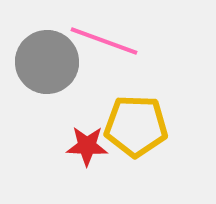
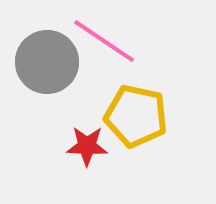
pink line: rotated 14 degrees clockwise
yellow pentagon: moved 10 px up; rotated 10 degrees clockwise
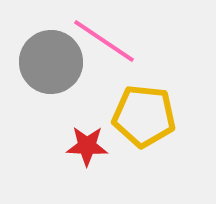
gray circle: moved 4 px right
yellow pentagon: moved 8 px right; rotated 6 degrees counterclockwise
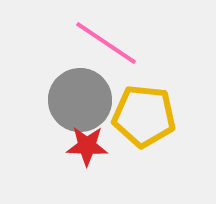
pink line: moved 2 px right, 2 px down
gray circle: moved 29 px right, 38 px down
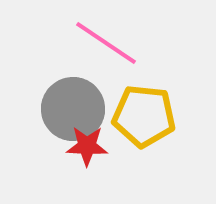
gray circle: moved 7 px left, 9 px down
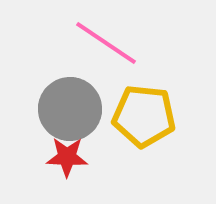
gray circle: moved 3 px left
red star: moved 20 px left, 11 px down
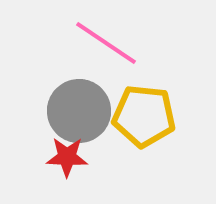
gray circle: moved 9 px right, 2 px down
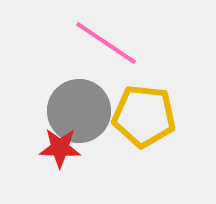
red star: moved 7 px left, 9 px up
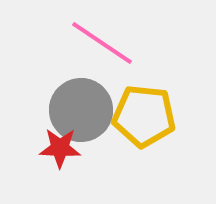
pink line: moved 4 px left
gray circle: moved 2 px right, 1 px up
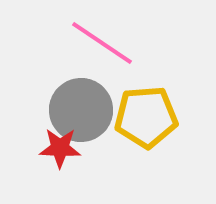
yellow pentagon: moved 2 px right, 1 px down; rotated 10 degrees counterclockwise
